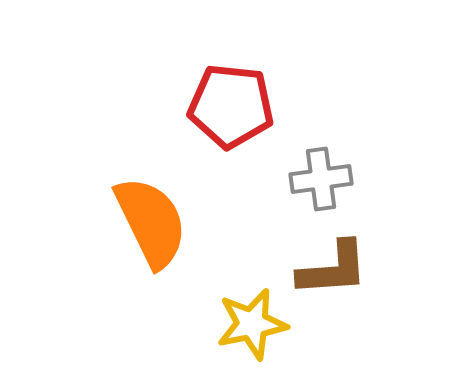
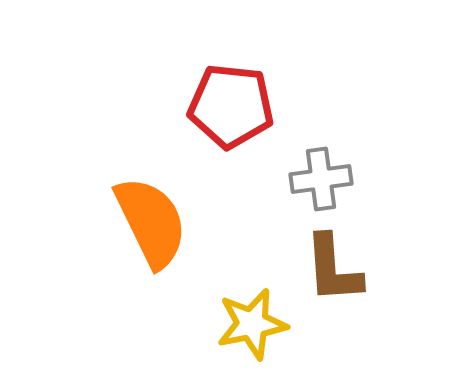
brown L-shape: rotated 90 degrees clockwise
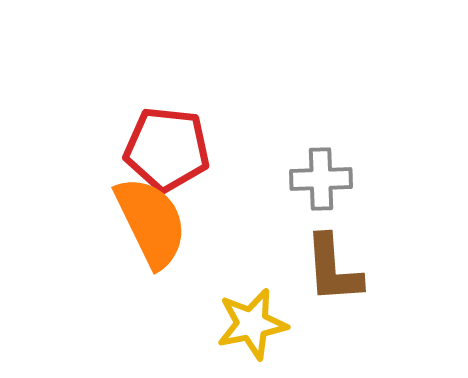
red pentagon: moved 64 px left, 43 px down
gray cross: rotated 6 degrees clockwise
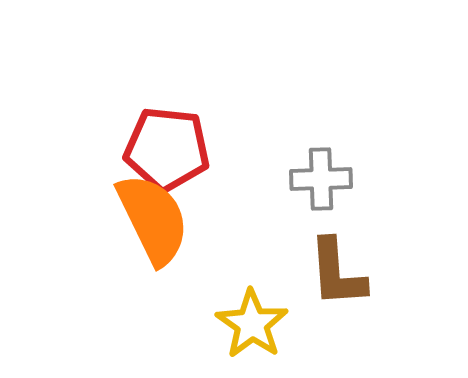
orange semicircle: moved 2 px right, 3 px up
brown L-shape: moved 4 px right, 4 px down
yellow star: rotated 26 degrees counterclockwise
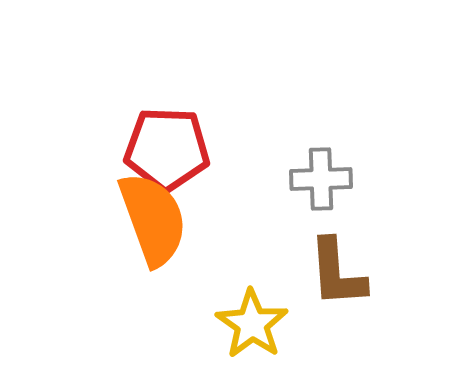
red pentagon: rotated 4 degrees counterclockwise
orange semicircle: rotated 6 degrees clockwise
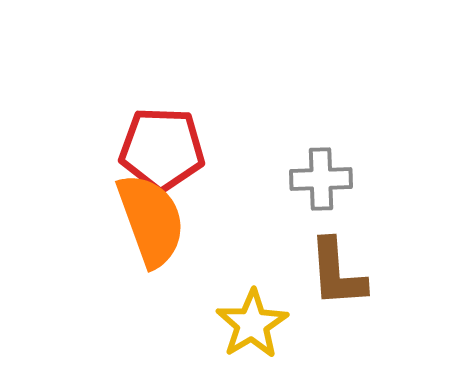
red pentagon: moved 5 px left
orange semicircle: moved 2 px left, 1 px down
yellow star: rotated 6 degrees clockwise
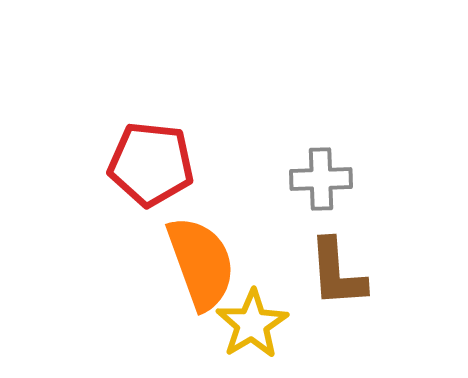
red pentagon: moved 11 px left, 15 px down; rotated 4 degrees clockwise
orange semicircle: moved 50 px right, 43 px down
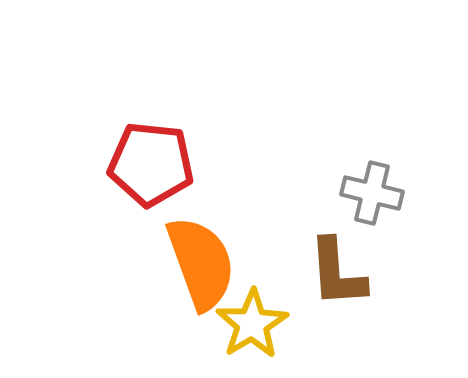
gray cross: moved 51 px right, 14 px down; rotated 16 degrees clockwise
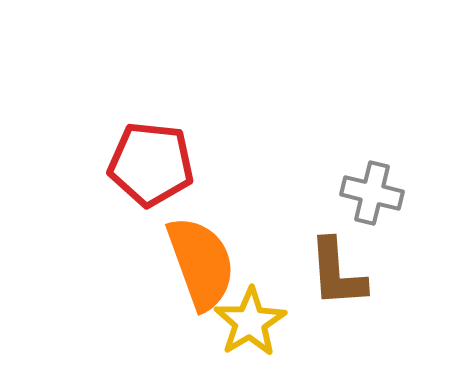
yellow star: moved 2 px left, 2 px up
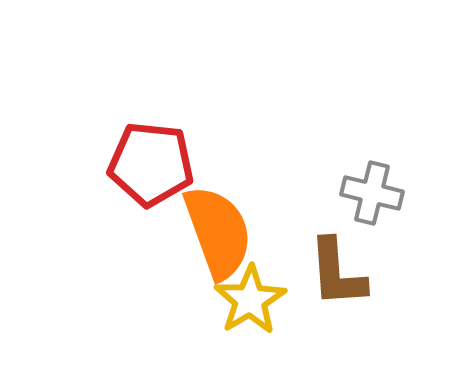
orange semicircle: moved 17 px right, 31 px up
yellow star: moved 22 px up
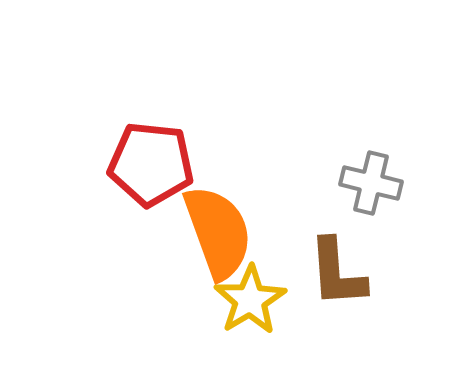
gray cross: moved 1 px left, 10 px up
